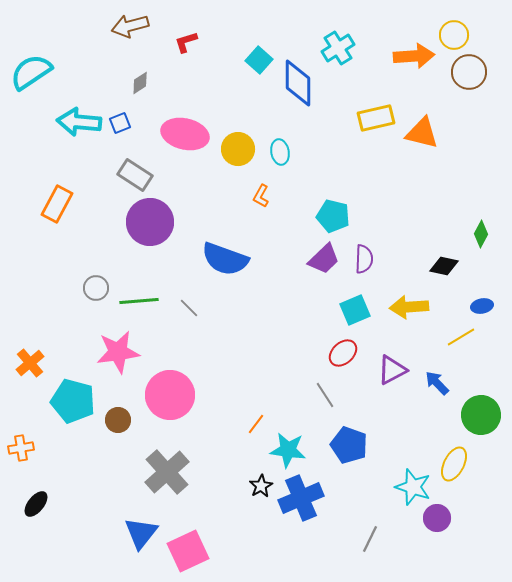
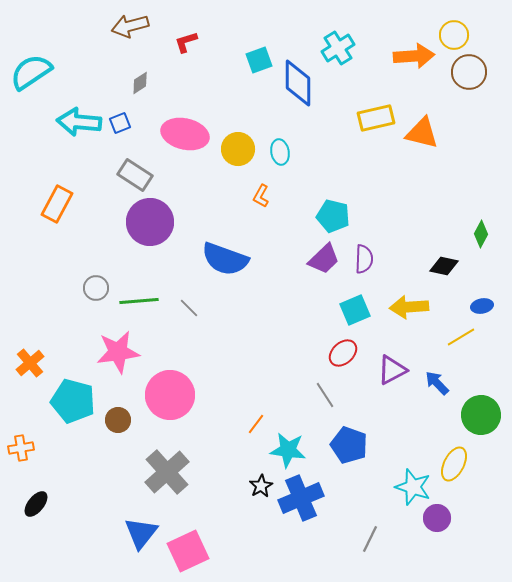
cyan square at (259, 60): rotated 28 degrees clockwise
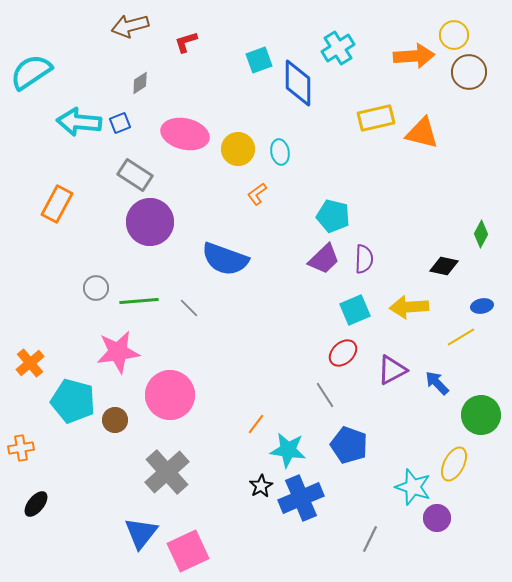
orange L-shape at (261, 196): moved 4 px left, 2 px up; rotated 25 degrees clockwise
brown circle at (118, 420): moved 3 px left
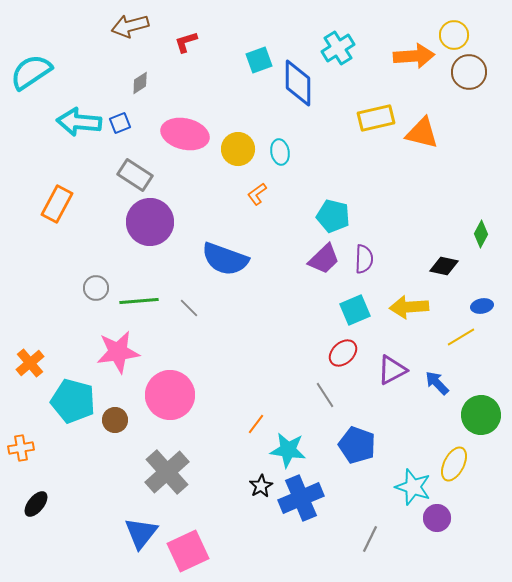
blue pentagon at (349, 445): moved 8 px right
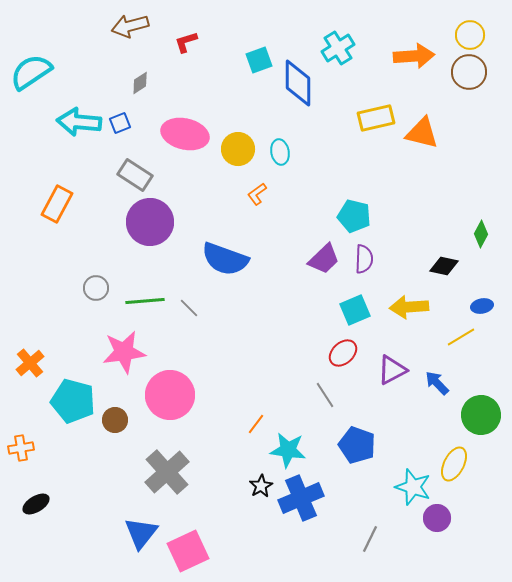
yellow circle at (454, 35): moved 16 px right
cyan pentagon at (333, 216): moved 21 px right
green line at (139, 301): moved 6 px right
pink star at (118, 352): moved 6 px right
black ellipse at (36, 504): rotated 20 degrees clockwise
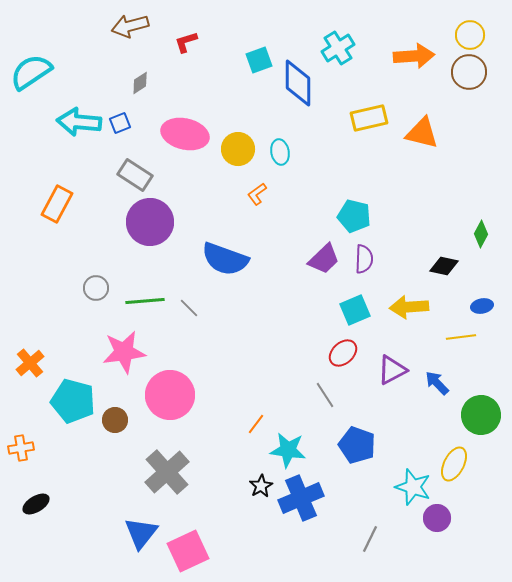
yellow rectangle at (376, 118): moved 7 px left
yellow line at (461, 337): rotated 24 degrees clockwise
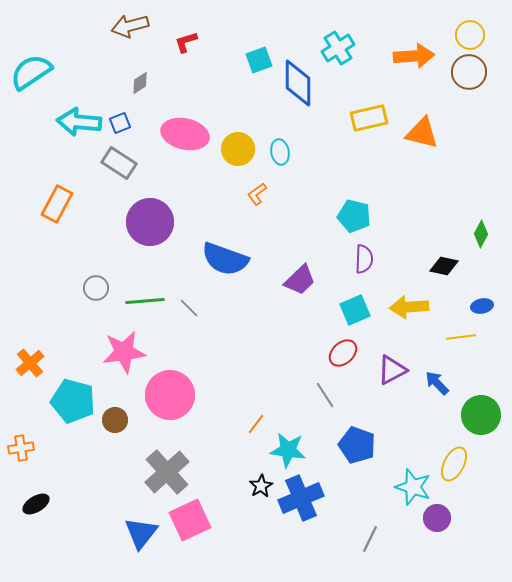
gray rectangle at (135, 175): moved 16 px left, 12 px up
purple trapezoid at (324, 259): moved 24 px left, 21 px down
pink square at (188, 551): moved 2 px right, 31 px up
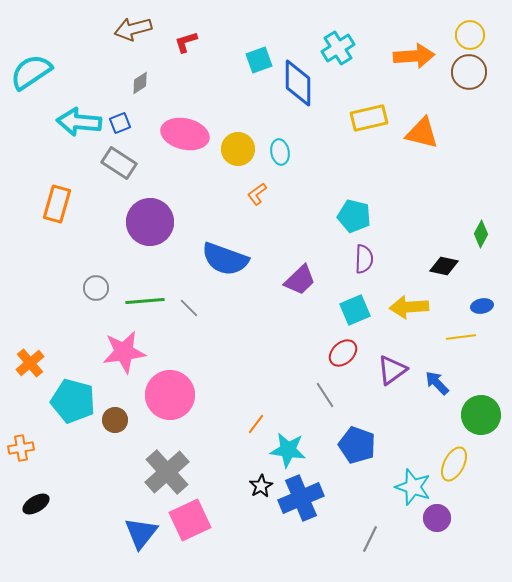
brown arrow at (130, 26): moved 3 px right, 3 px down
orange rectangle at (57, 204): rotated 12 degrees counterclockwise
purple triangle at (392, 370): rotated 8 degrees counterclockwise
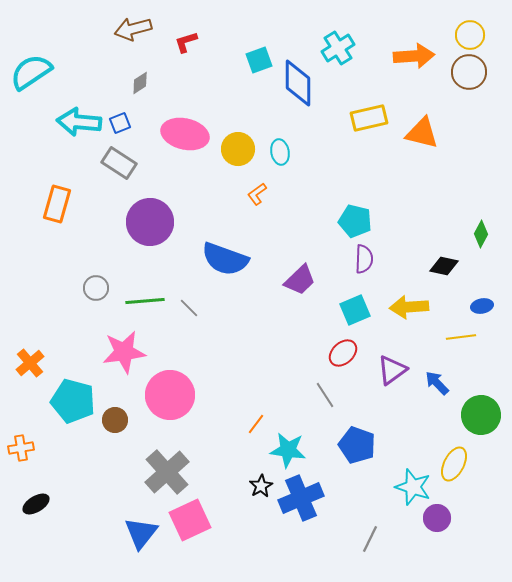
cyan pentagon at (354, 216): moved 1 px right, 5 px down
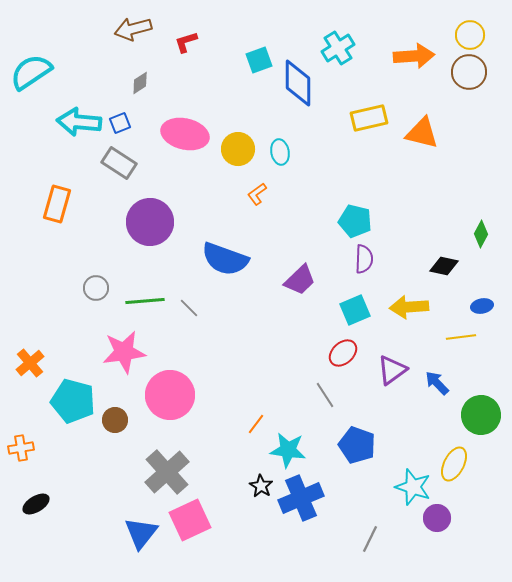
black star at (261, 486): rotated 10 degrees counterclockwise
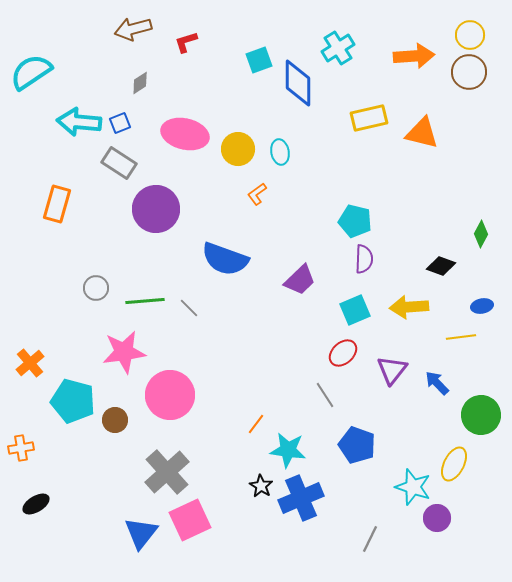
purple circle at (150, 222): moved 6 px right, 13 px up
black diamond at (444, 266): moved 3 px left; rotated 8 degrees clockwise
purple triangle at (392, 370): rotated 16 degrees counterclockwise
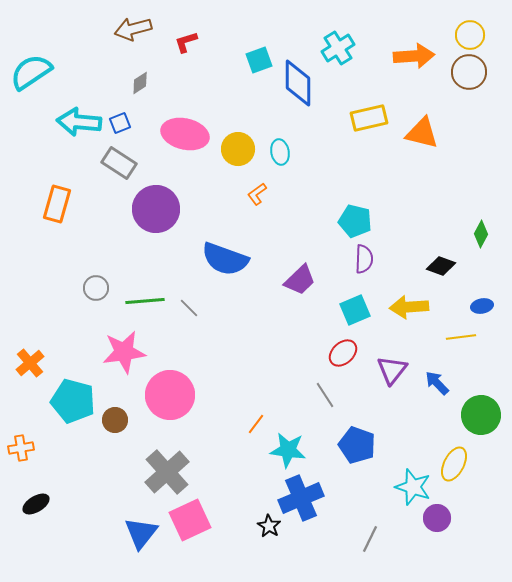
black star at (261, 486): moved 8 px right, 40 px down
